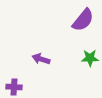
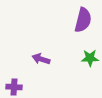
purple semicircle: rotated 25 degrees counterclockwise
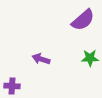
purple semicircle: rotated 35 degrees clockwise
purple cross: moved 2 px left, 1 px up
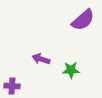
green star: moved 19 px left, 12 px down
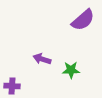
purple arrow: moved 1 px right
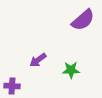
purple arrow: moved 4 px left, 1 px down; rotated 54 degrees counterclockwise
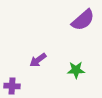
green star: moved 5 px right
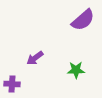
purple arrow: moved 3 px left, 2 px up
purple cross: moved 2 px up
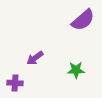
purple cross: moved 3 px right, 1 px up
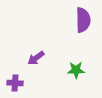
purple semicircle: rotated 50 degrees counterclockwise
purple arrow: moved 1 px right
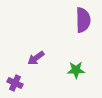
purple cross: rotated 21 degrees clockwise
